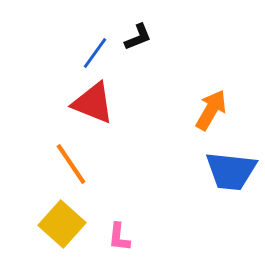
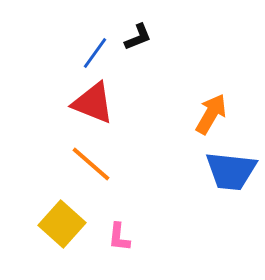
orange arrow: moved 4 px down
orange line: moved 20 px right; rotated 15 degrees counterclockwise
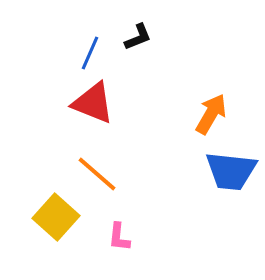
blue line: moved 5 px left; rotated 12 degrees counterclockwise
orange line: moved 6 px right, 10 px down
yellow square: moved 6 px left, 7 px up
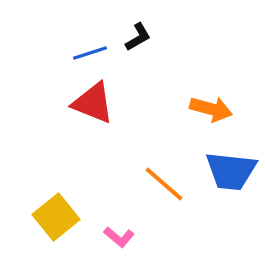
black L-shape: rotated 8 degrees counterclockwise
blue line: rotated 48 degrees clockwise
orange arrow: moved 5 px up; rotated 75 degrees clockwise
orange line: moved 67 px right, 10 px down
yellow square: rotated 9 degrees clockwise
pink L-shape: rotated 56 degrees counterclockwise
